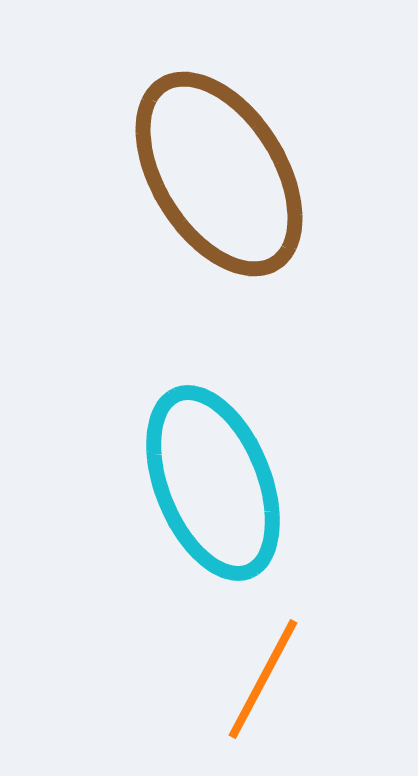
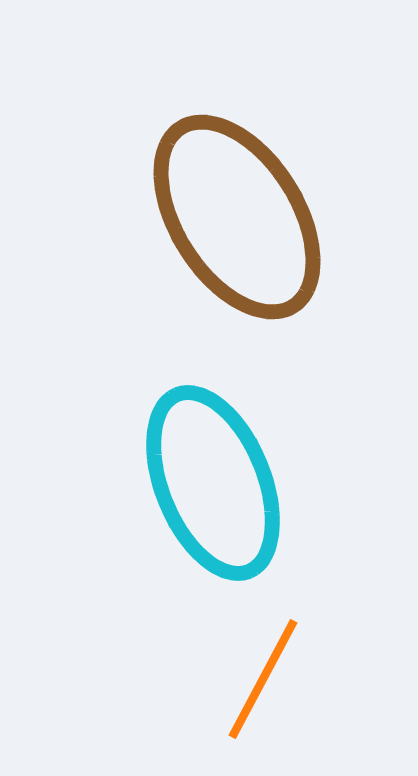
brown ellipse: moved 18 px right, 43 px down
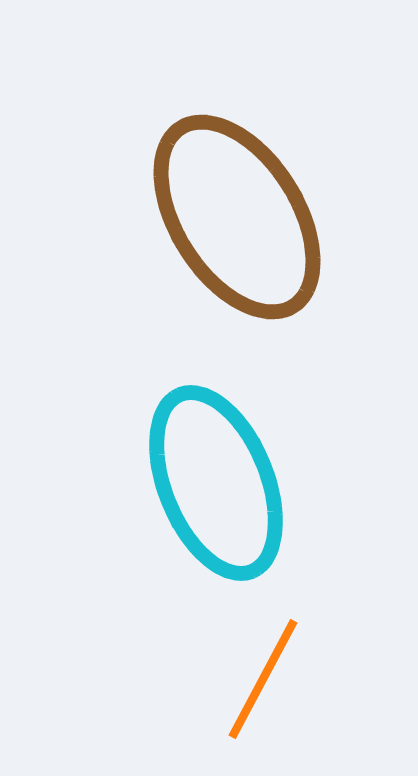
cyan ellipse: moved 3 px right
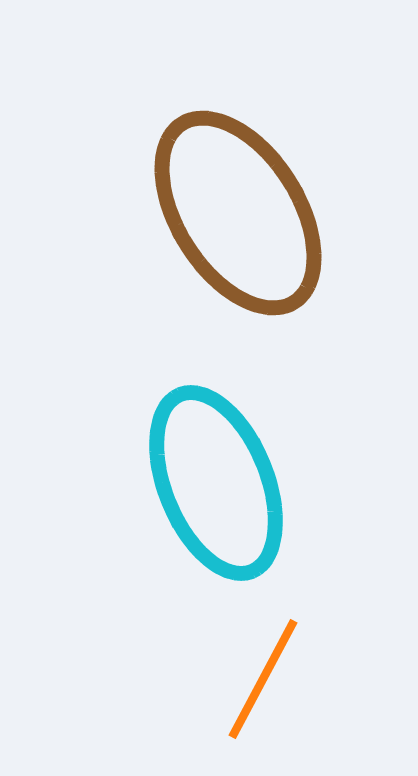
brown ellipse: moved 1 px right, 4 px up
